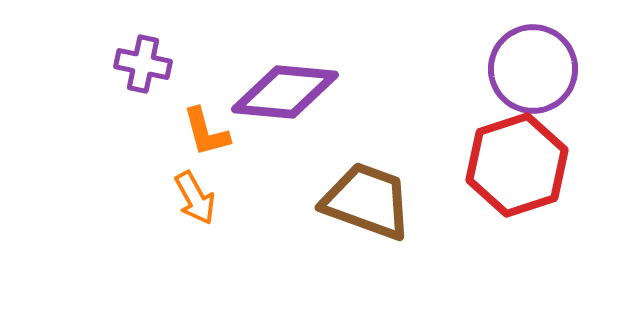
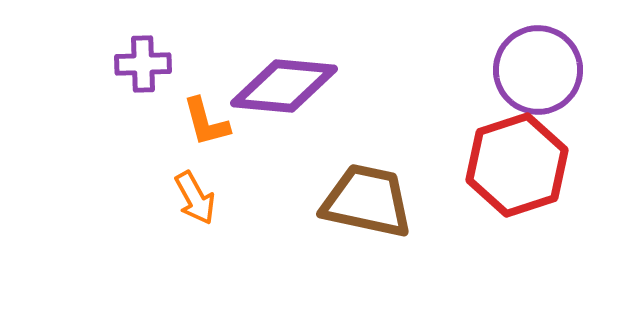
purple cross: rotated 14 degrees counterclockwise
purple circle: moved 5 px right, 1 px down
purple diamond: moved 1 px left, 6 px up
orange L-shape: moved 10 px up
brown trapezoid: rotated 8 degrees counterclockwise
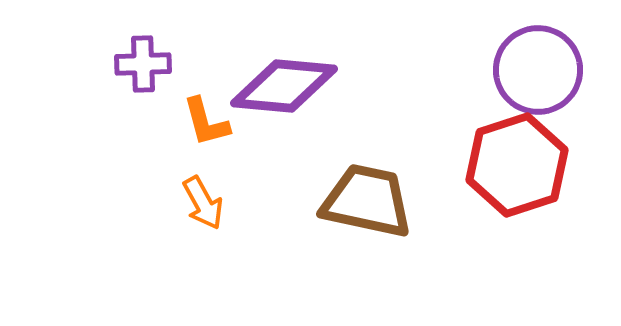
orange arrow: moved 8 px right, 5 px down
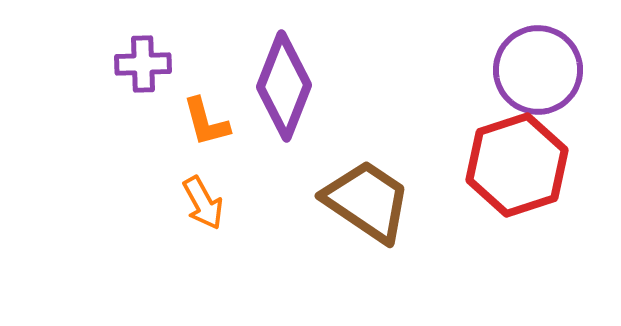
purple diamond: rotated 74 degrees counterclockwise
brown trapezoid: rotated 22 degrees clockwise
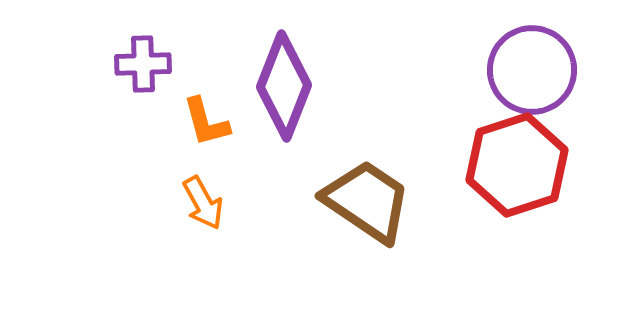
purple circle: moved 6 px left
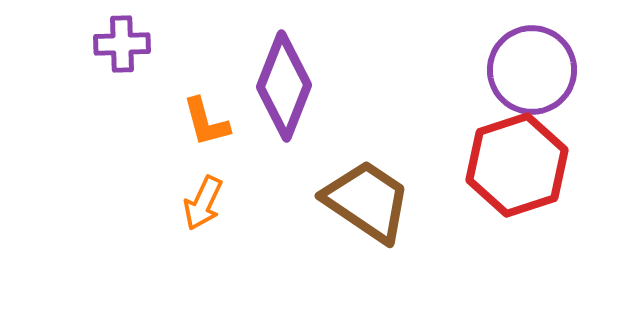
purple cross: moved 21 px left, 20 px up
orange arrow: rotated 54 degrees clockwise
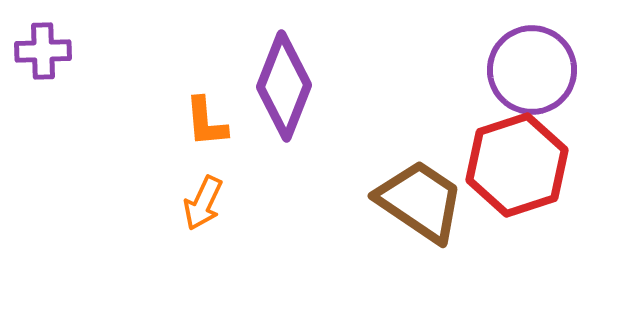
purple cross: moved 79 px left, 7 px down
orange L-shape: rotated 10 degrees clockwise
brown trapezoid: moved 53 px right
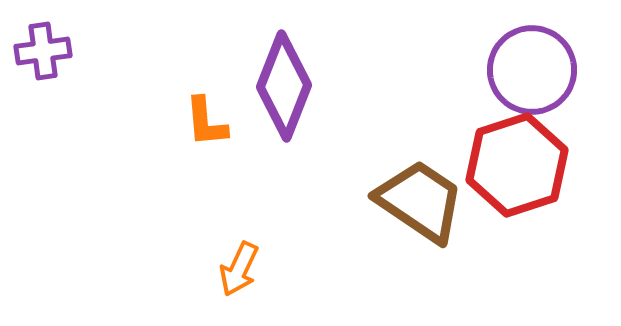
purple cross: rotated 6 degrees counterclockwise
orange arrow: moved 36 px right, 66 px down
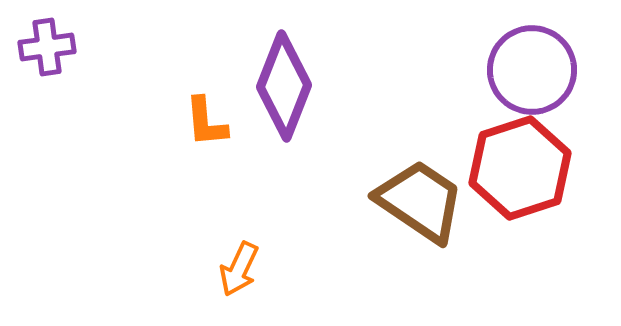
purple cross: moved 4 px right, 4 px up
red hexagon: moved 3 px right, 3 px down
